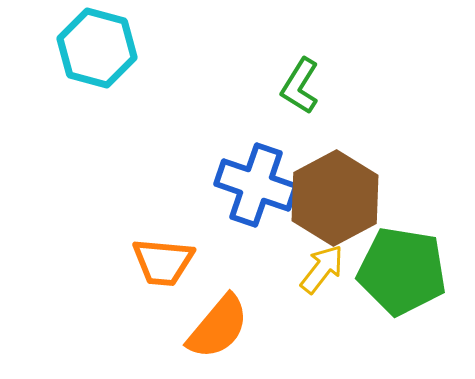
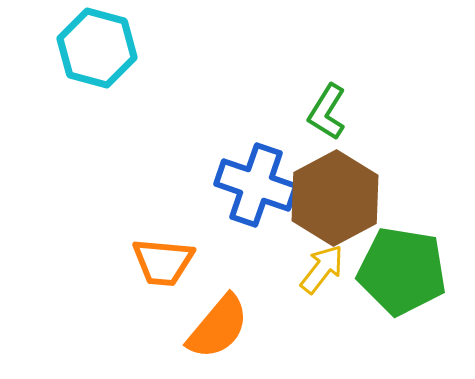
green L-shape: moved 27 px right, 26 px down
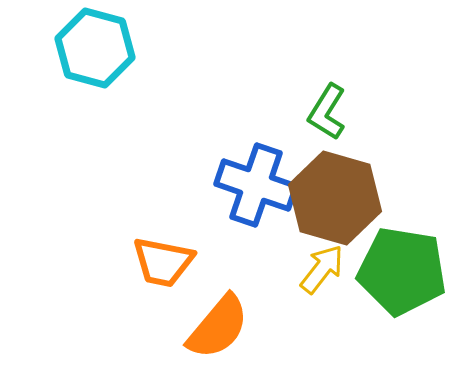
cyan hexagon: moved 2 px left
brown hexagon: rotated 16 degrees counterclockwise
orange trapezoid: rotated 6 degrees clockwise
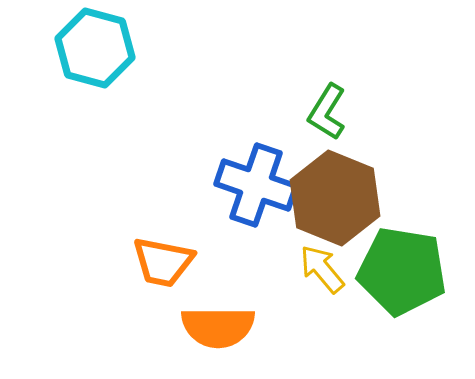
brown hexagon: rotated 6 degrees clockwise
yellow arrow: rotated 78 degrees counterclockwise
orange semicircle: rotated 50 degrees clockwise
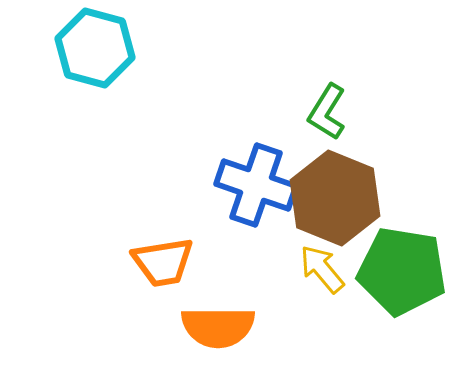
orange trapezoid: rotated 20 degrees counterclockwise
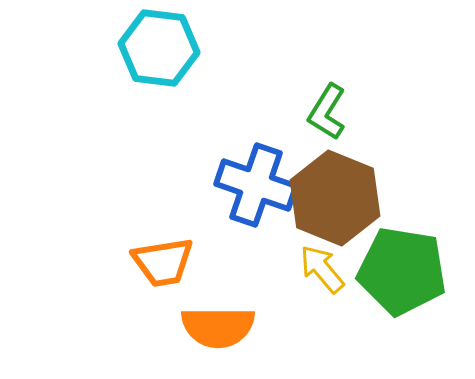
cyan hexagon: moved 64 px right; rotated 8 degrees counterclockwise
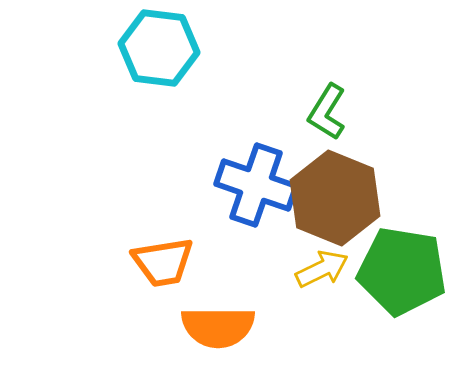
yellow arrow: rotated 104 degrees clockwise
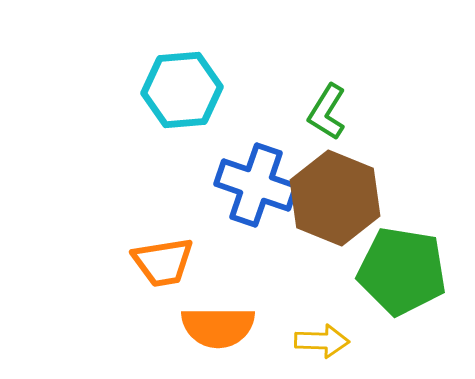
cyan hexagon: moved 23 px right, 42 px down; rotated 12 degrees counterclockwise
yellow arrow: moved 72 px down; rotated 28 degrees clockwise
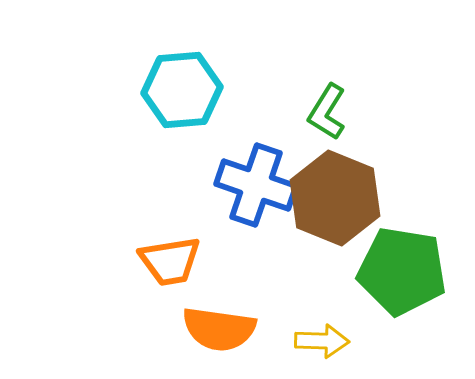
orange trapezoid: moved 7 px right, 1 px up
orange semicircle: moved 1 px right, 2 px down; rotated 8 degrees clockwise
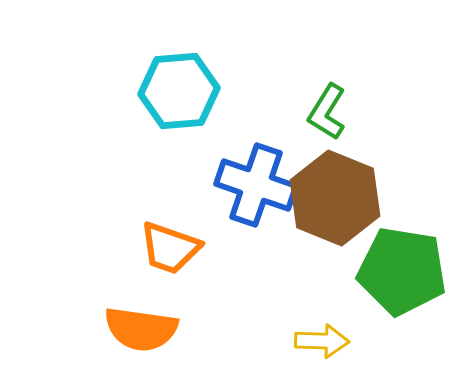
cyan hexagon: moved 3 px left, 1 px down
orange trapezoid: moved 13 px up; rotated 28 degrees clockwise
orange semicircle: moved 78 px left
